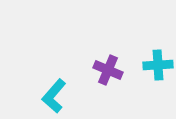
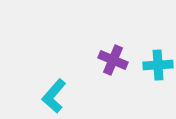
purple cross: moved 5 px right, 10 px up
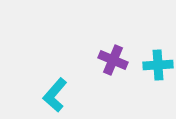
cyan L-shape: moved 1 px right, 1 px up
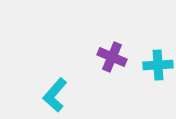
purple cross: moved 1 px left, 3 px up
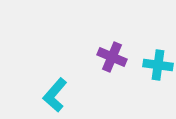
cyan cross: rotated 12 degrees clockwise
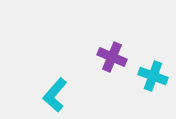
cyan cross: moved 5 px left, 11 px down; rotated 12 degrees clockwise
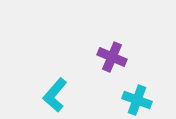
cyan cross: moved 16 px left, 24 px down
